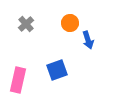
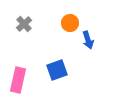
gray cross: moved 2 px left
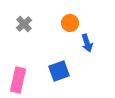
blue arrow: moved 1 px left, 3 px down
blue square: moved 2 px right, 1 px down
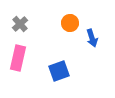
gray cross: moved 4 px left
blue arrow: moved 5 px right, 5 px up
pink rectangle: moved 22 px up
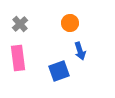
blue arrow: moved 12 px left, 13 px down
pink rectangle: rotated 20 degrees counterclockwise
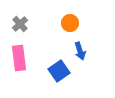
pink rectangle: moved 1 px right
blue square: rotated 15 degrees counterclockwise
